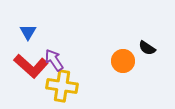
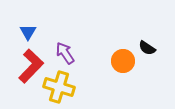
purple arrow: moved 11 px right, 7 px up
red L-shape: rotated 88 degrees counterclockwise
yellow cross: moved 3 px left, 1 px down; rotated 8 degrees clockwise
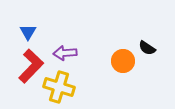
purple arrow: rotated 60 degrees counterclockwise
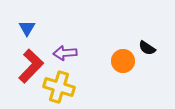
blue triangle: moved 1 px left, 4 px up
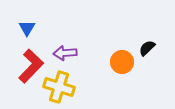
black semicircle: rotated 102 degrees clockwise
orange circle: moved 1 px left, 1 px down
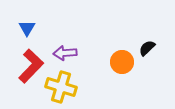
yellow cross: moved 2 px right
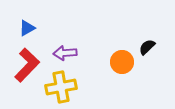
blue triangle: rotated 30 degrees clockwise
black semicircle: moved 1 px up
red L-shape: moved 4 px left, 1 px up
yellow cross: rotated 28 degrees counterclockwise
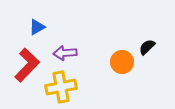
blue triangle: moved 10 px right, 1 px up
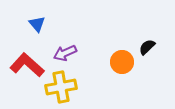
blue triangle: moved 3 px up; rotated 42 degrees counterclockwise
purple arrow: rotated 20 degrees counterclockwise
red L-shape: rotated 92 degrees counterclockwise
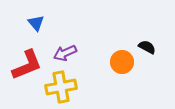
blue triangle: moved 1 px left, 1 px up
black semicircle: rotated 72 degrees clockwise
red L-shape: rotated 116 degrees clockwise
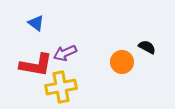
blue triangle: rotated 12 degrees counterclockwise
red L-shape: moved 9 px right; rotated 32 degrees clockwise
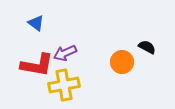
red L-shape: moved 1 px right
yellow cross: moved 3 px right, 2 px up
